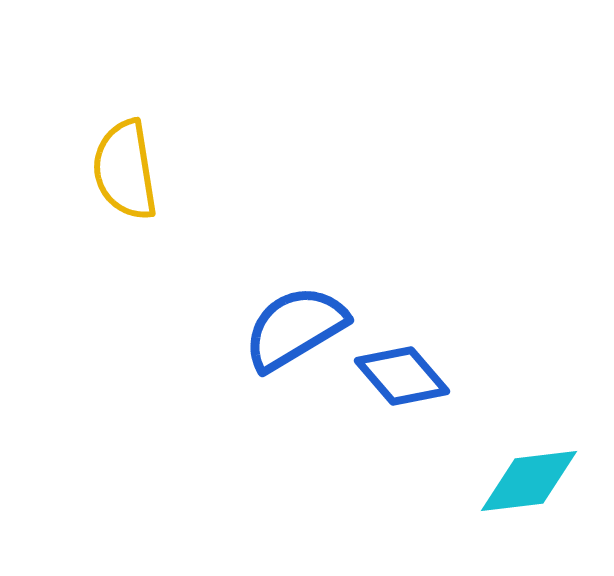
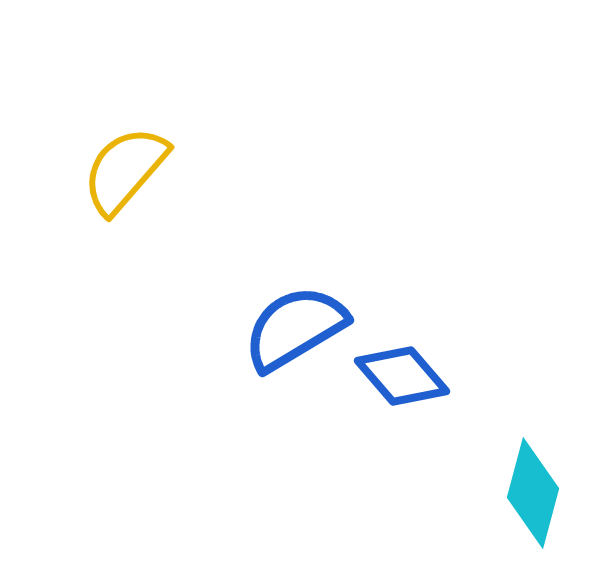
yellow semicircle: rotated 50 degrees clockwise
cyan diamond: moved 4 px right, 12 px down; rotated 68 degrees counterclockwise
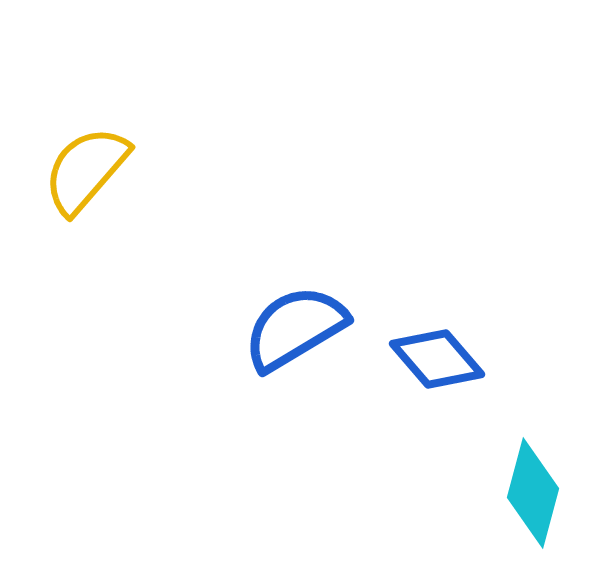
yellow semicircle: moved 39 px left
blue diamond: moved 35 px right, 17 px up
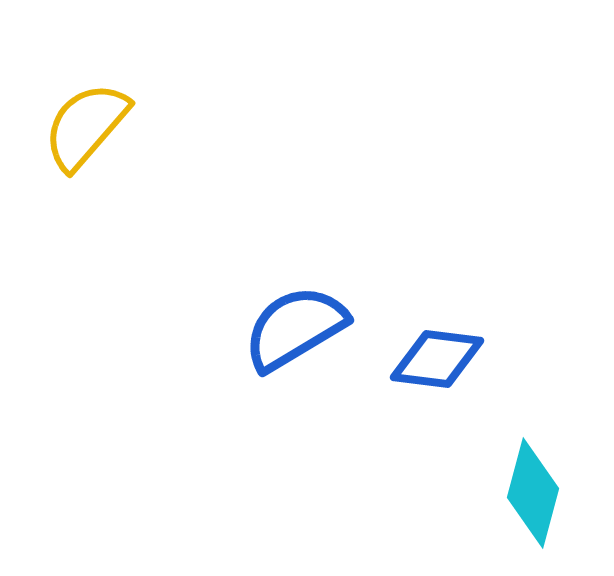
yellow semicircle: moved 44 px up
blue diamond: rotated 42 degrees counterclockwise
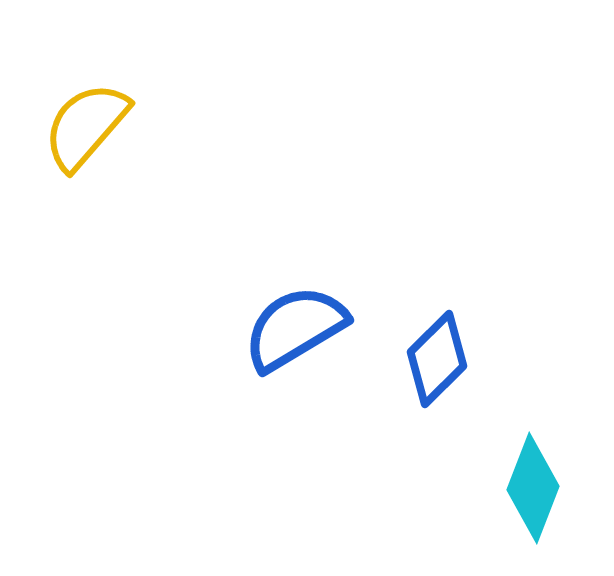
blue diamond: rotated 52 degrees counterclockwise
cyan diamond: moved 5 px up; rotated 6 degrees clockwise
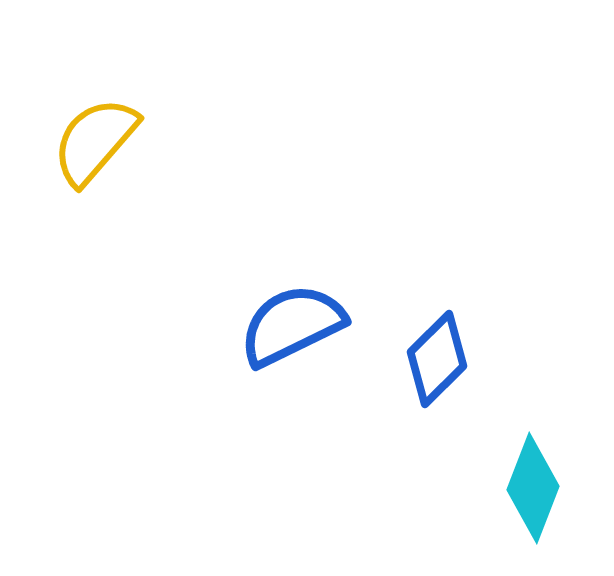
yellow semicircle: moved 9 px right, 15 px down
blue semicircle: moved 3 px left, 3 px up; rotated 5 degrees clockwise
